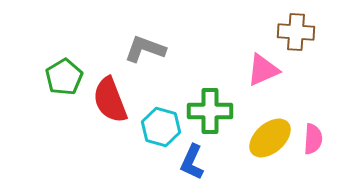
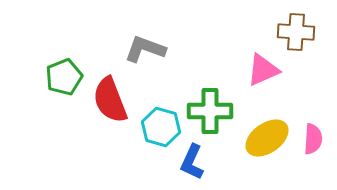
green pentagon: rotated 9 degrees clockwise
yellow ellipse: moved 3 px left; rotated 6 degrees clockwise
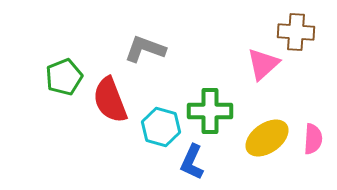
pink triangle: moved 6 px up; rotated 18 degrees counterclockwise
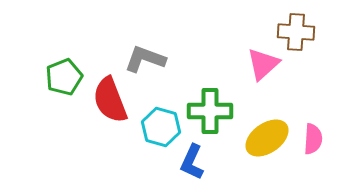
gray L-shape: moved 10 px down
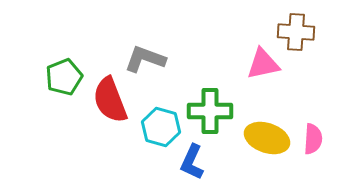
pink triangle: rotated 30 degrees clockwise
yellow ellipse: rotated 54 degrees clockwise
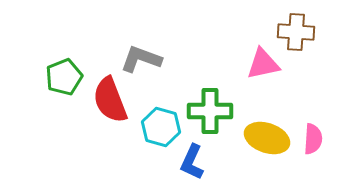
gray L-shape: moved 4 px left
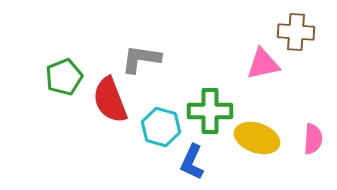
gray L-shape: rotated 12 degrees counterclockwise
yellow ellipse: moved 10 px left
